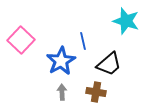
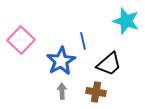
gray arrow: moved 1 px up
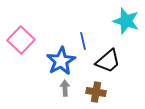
black trapezoid: moved 1 px left, 3 px up
gray arrow: moved 3 px right, 3 px up
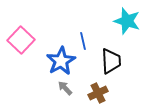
cyan star: moved 1 px right
black trapezoid: moved 3 px right; rotated 52 degrees counterclockwise
gray arrow: rotated 42 degrees counterclockwise
brown cross: moved 2 px right, 1 px down; rotated 36 degrees counterclockwise
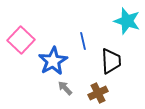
blue star: moved 8 px left
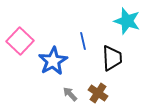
pink square: moved 1 px left, 1 px down
black trapezoid: moved 1 px right, 3 px up
gray arrow: moved 5 px right, 6 px down
brown cross: rotated 30 degrees counterclockwise
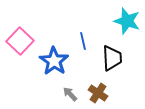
blue star: moved 1 px right; rotated 8 degrees counterclockwise
